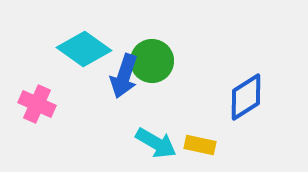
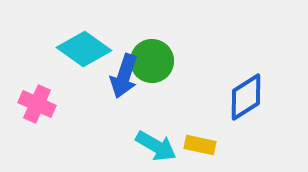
cyan arrow: moved 3 px down
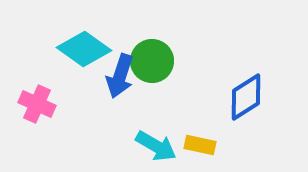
blue arrow: moved 4 px left
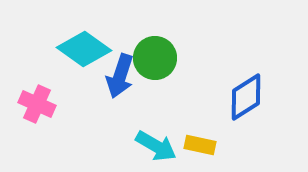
green circle: moved 3 px right, 3 px up
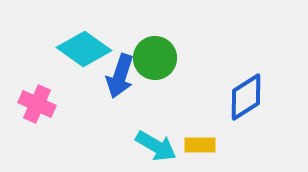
yellow rectangle: rotated 12 degrees counterclockwise
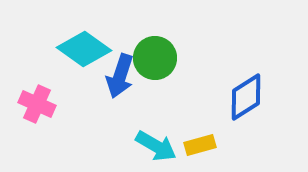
yellow rectangle: rotated 16 degrees counterclockwise
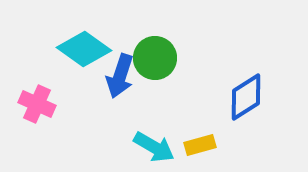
cyan arrow: moved 2 px left, 1 px down
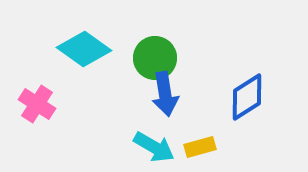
blue arrow: moved 45 px right, 18 px down; rotated 27 degrees counterclockwise
blue diamond: moved 1 px right
pink cross: rotated 9 degrees clockwise
yellow rectangle: moved 2 px down
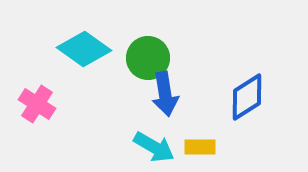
green circle: moved 7 px left
yellow rectangle: rotated 16 degrees clockwise
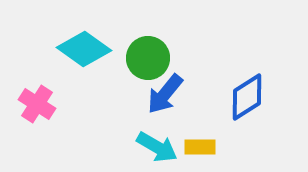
blue arrow: rotated 48 degrees clockwise
cyan arrow: moved 3 px right
